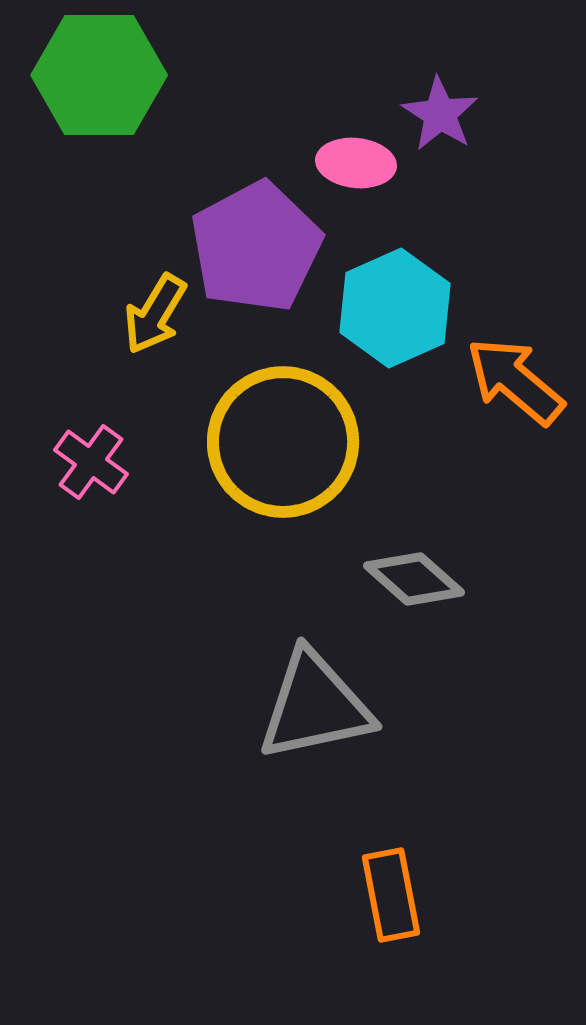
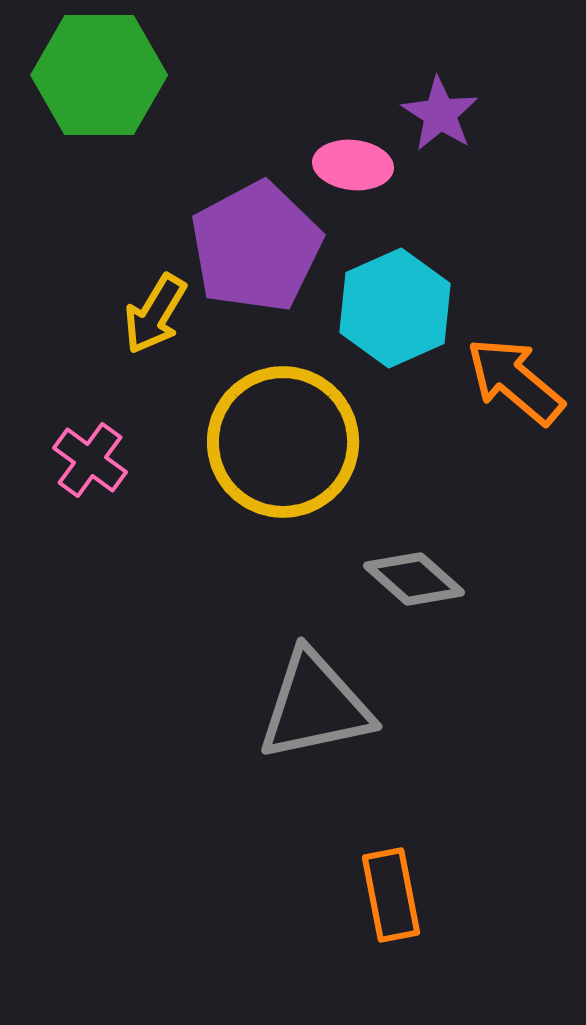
pink ellipse: moved 3 px left, 2 px down
pink cross: moved 1 px left, 2 px up
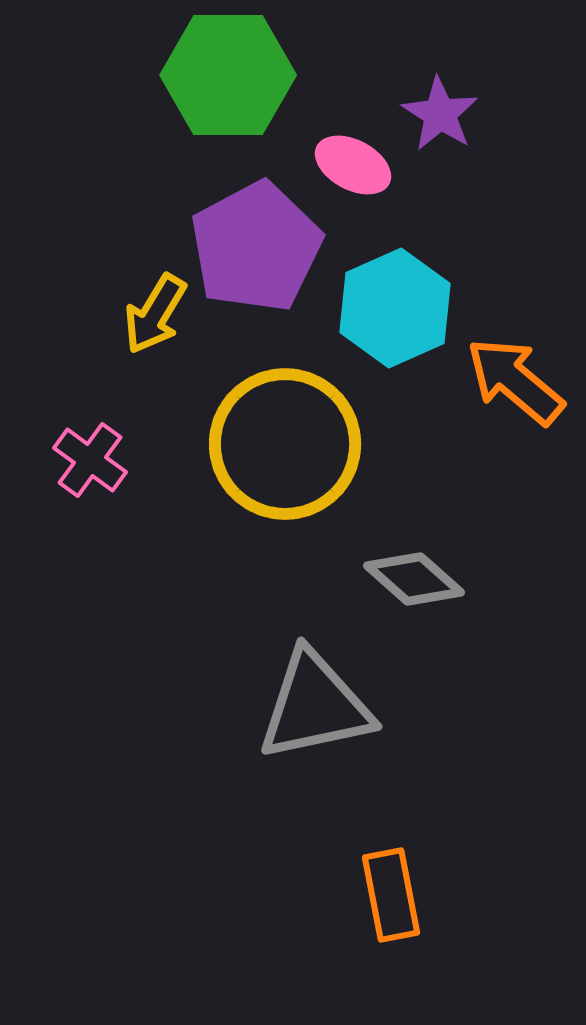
green hexagon: moved 129 px right
pink ellipse: rotated 22 degrees clockwise
yellow circle: moved 2 px right, 2 px down
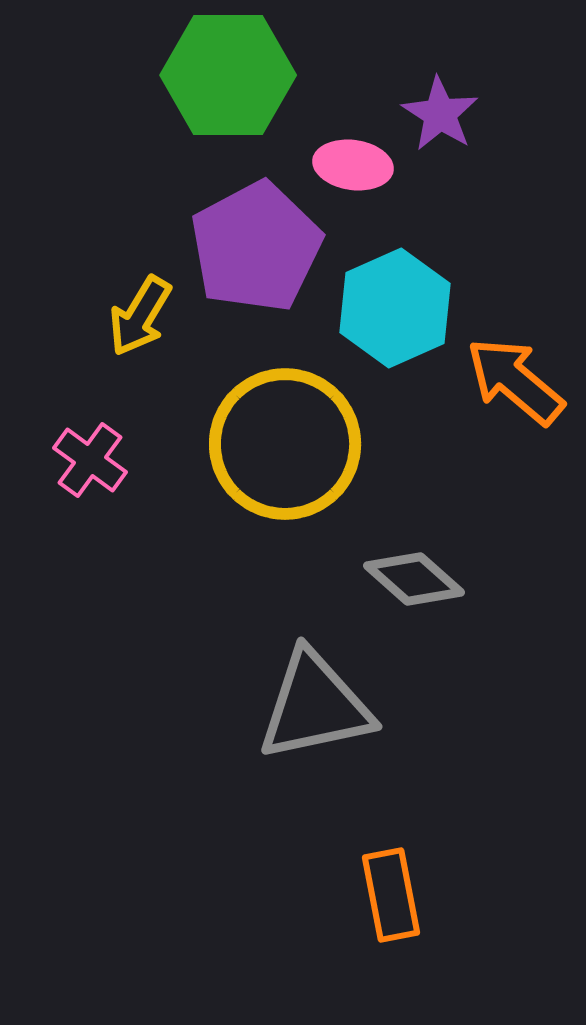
pink ellipse: rotated 20 degrees counterclockwise
yellow arrow: moved 15 px left, 2 px down
